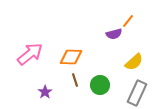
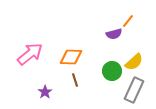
green circle: moved 12 px right, 14 px up
gray rectangle: moved 3 px left, 3 px up
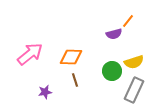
yellow semicircle: rotated 24 degrees clockwise
purple star: rotated 24 degrees clockwise
